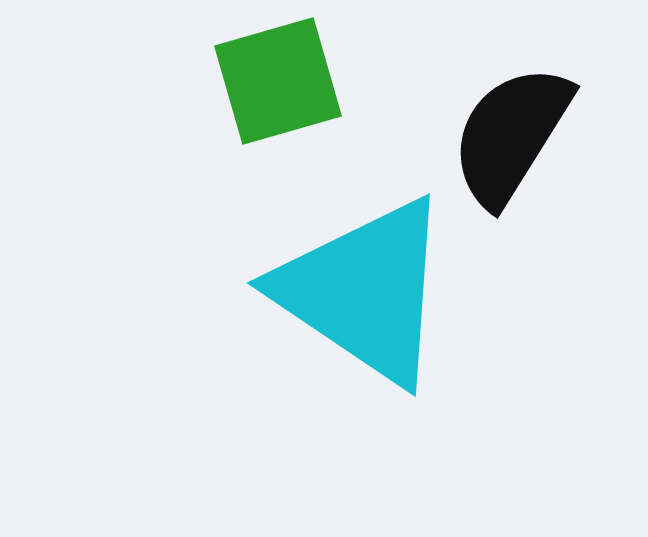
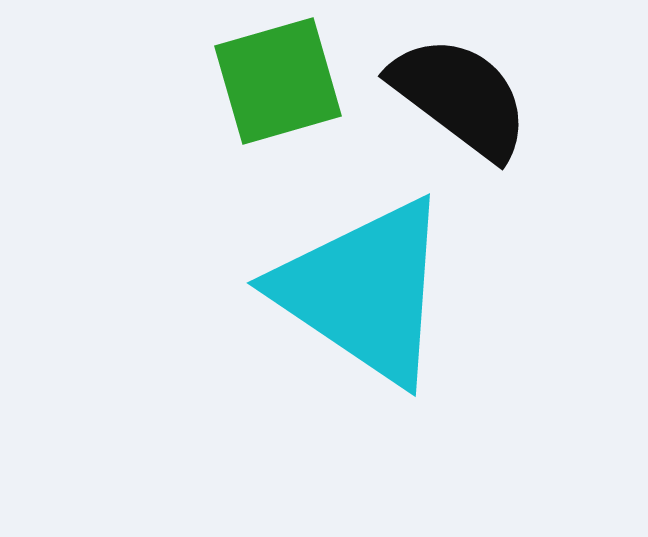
black semicircle: moved 51 px left, 38 px up; rotated 95 degrees clockwise
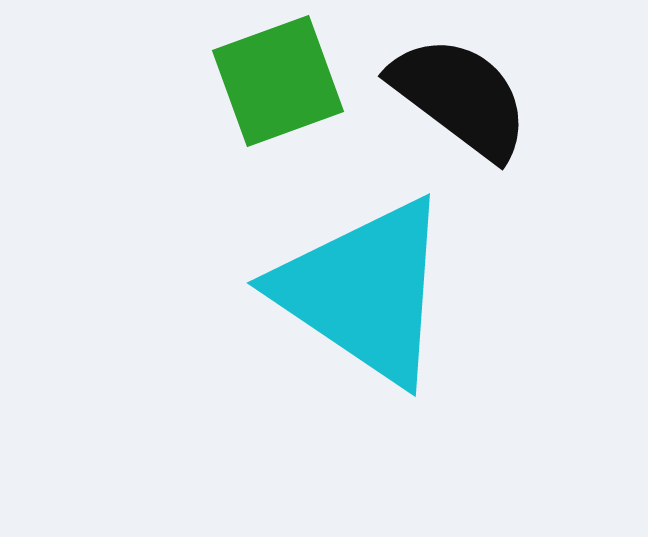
green square: rotated 4 degrees counterclockwise
